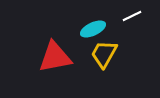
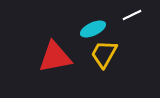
white line: moved 1 px up
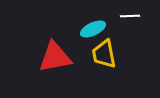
white line: moved 2 px left, 1 px down; rotated 24 degrees clockwise
yellow trapezoid: rotated 40 degrees counterclockwise
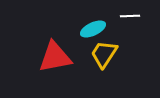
yellow trapezoid: rotated 44 degrees clockwise
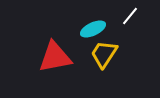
white line: rotated 48 degrees counterclockwise
